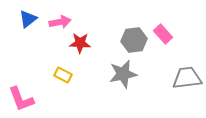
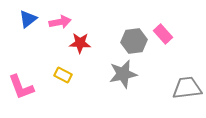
gray hexagon: moved 1 px down
gray trapezoid: moved 10 px down
pink L-shape: moved 12 px up
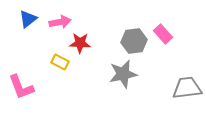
yellow rectangle: moved 3 px left, 13 px up
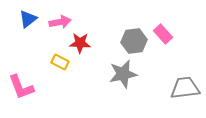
gray trapezoid: moved 2 px left
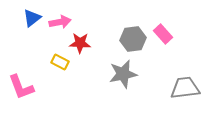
blue triangle: moved 4 px right, 1 px up
gray hexagon: moved 1 px left, 2 px up
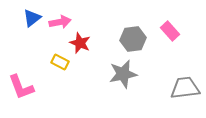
pink rectangle: moved 7 px right, 3 px up
red star: rotated 20 degrees clockwise
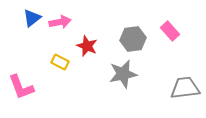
red star: moved 7 px right, 3 px down
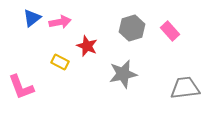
gray hexagon: moved 1 px left, 11 px up; rotated 10 degrees counterclockwise
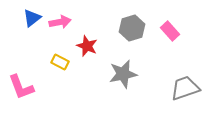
gray trapezoid: rotated 12 degrees counterclockwise
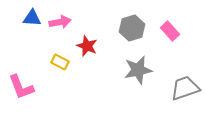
blue triangle: rotated 42 degrees clockwise
gray star: moved 15 px right, 4 px up
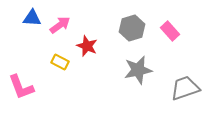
pink arrow: moved 3 px down; rotated 25 degrees counterclockwise
